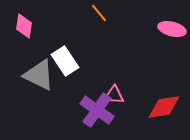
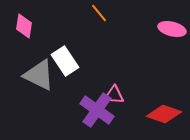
red diamond: moved 7 px down; rotated 28 degrees clockwise
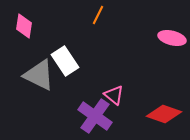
orange line: moved 1 px left, 2 px down; rotated 66 degrees clockwise
pink ellipse: moved 9 px down
pink triangle: rotated 35 degrees clockwise
purple cross: moved 2 px left, 6 px down
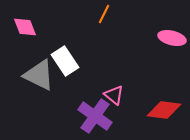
orange line: moved 6 px right, 1 px up
pink diamond: moved 1 px right, 1 px down; rotated 30 degrees counterclockwise
red diamond: moved 4 px up; rotated 12 degrees counterclockwise
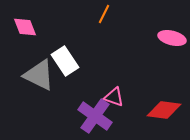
pink triangle: moved 2 px down; rotated 20 degrees counterclockwise
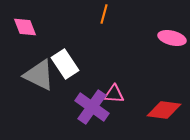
orange line: rotated 12 degrees counterclockwise
white rectangle: moved 3 px down
pink triangle: moved 3 px up; rotated 15 degrees counterclockwise
purple cross: moved 3 px left, 9 px up
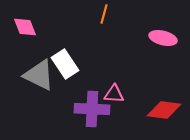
pink ellipse: moved 9 px left
purple cross: moved 2 px down; rotated 32 degrees counterclockwise
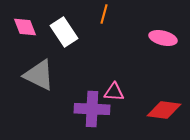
white rectangle: moved 1 px left, 32 px up
pink triangle: moved 2 px up
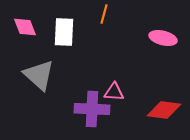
white rectangle: rotated 36 degrees clockwise
gray triangle: rotated 16 degrees clockwise
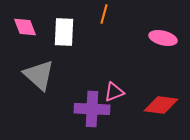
pink triangle: rotated 25 degrees counterclockwise
red diamond: moved 3 px left, 5 px up
